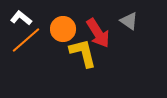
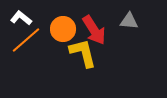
gray triangle: rotated 30 degrees counterclockwise
red arrow: moved 4 px left, 3 px up
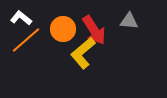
yellow L-shape: rotated 116 degrees counterclockwise
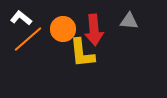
red arrow: rotated 28 degrees clockwise
orange line: moved 2 px right, 1 px up
yellow L-shape: moved 1 px left; rotated 56 degrees counterclockwise
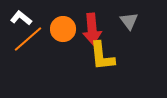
gray triangle: rotated 48 degrees clockwise
red arrow: moved 2 px left, 1 px up
yellow L-shape: moved 20 px right, 3 px down
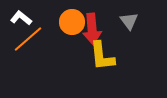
orange circle: moved 9 px right, 7 px up
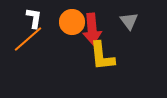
white L-shape: moved 13 px right; rotated 60 degrees clockwise
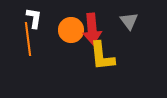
orange circle: moved 1 px left, 8 px down
orange line: rotated 56 degrees counterclockwise
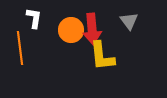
orange line: moved 8 px left, 9 px down
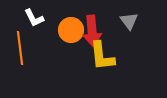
white L-shape: rotated 145 degrees clockwise
red arrow: moved 2 px down
